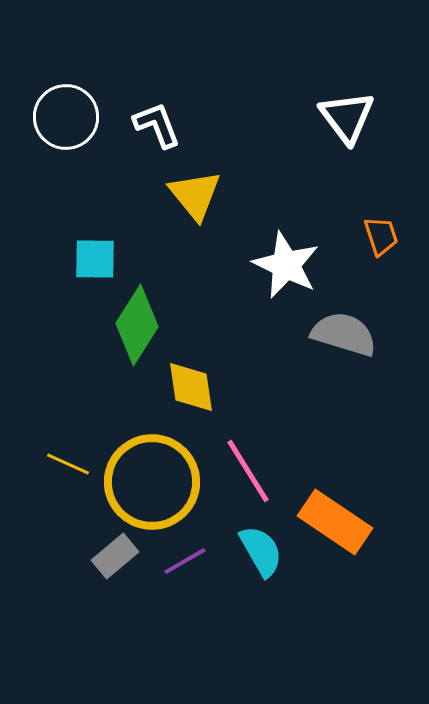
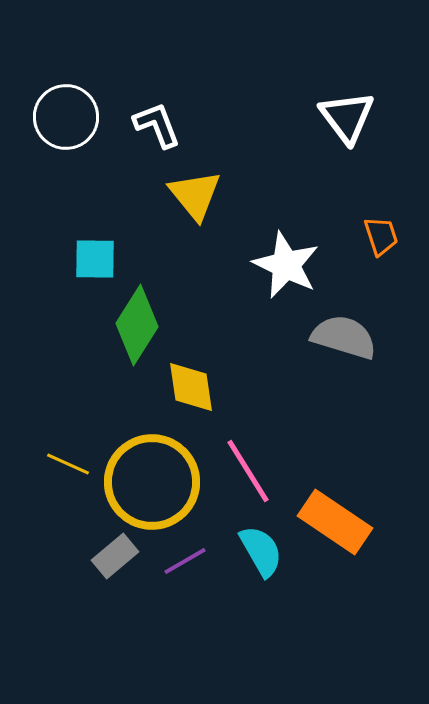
gray semicircle: moved 3 px down
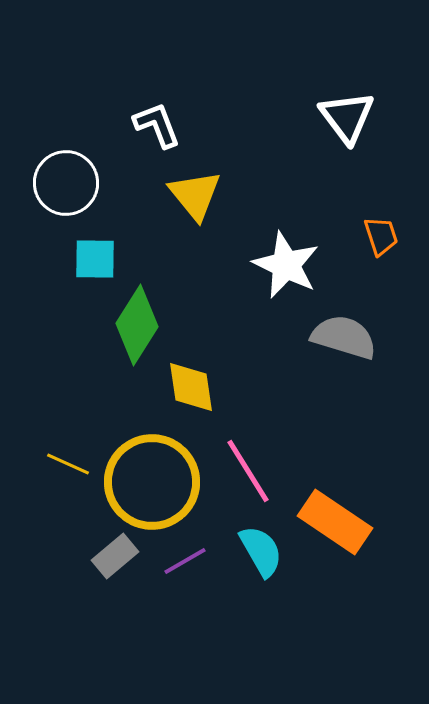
white circle: moved 66 px down
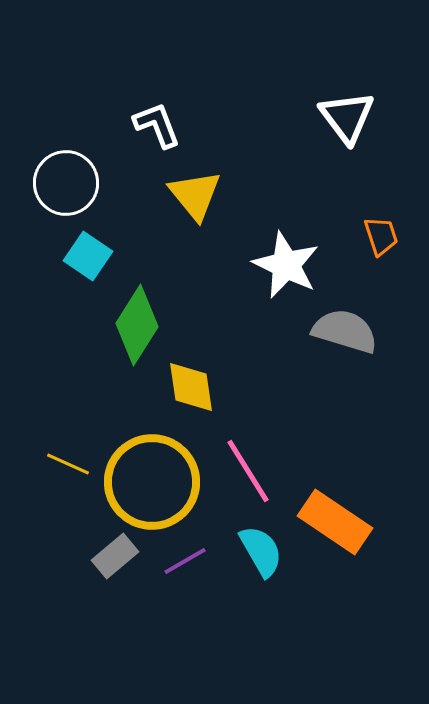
cyan square: moved 7 px left, 3 px up; rotated 33 degrees clockwise
gray semicircle: moved 1 px right, 6 px up
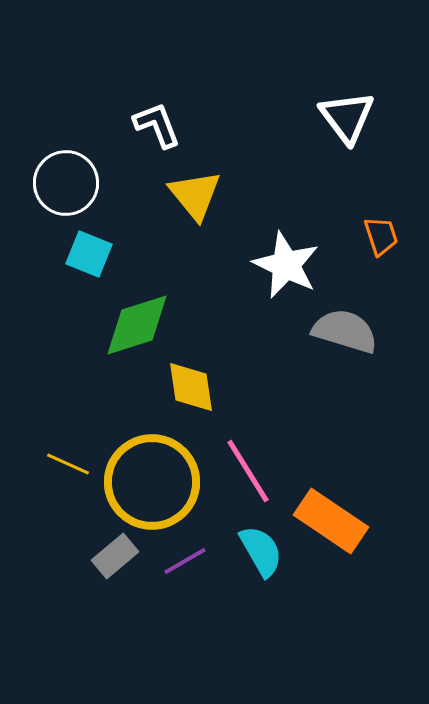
cyan square: moved 1 px right, 2 px up; rotated 12 degrees counterclockwise
green diamond: rotated 40 degrees clockwise
orange rectangle: moved 4 px left, 1 px up
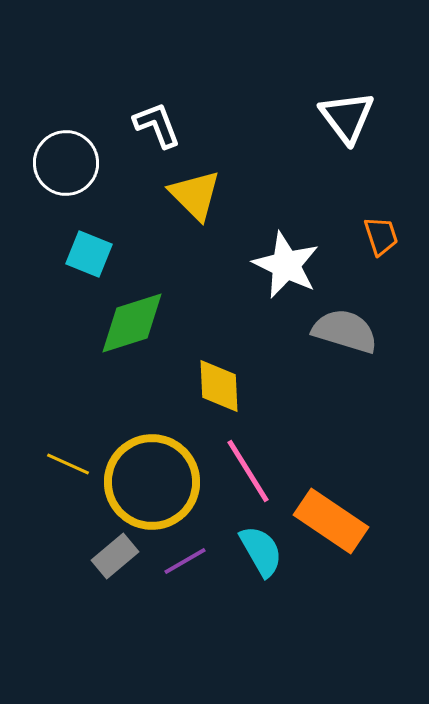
white circle: moved 20 px up
yellow triangle: rotated 6 degrees counterclockwise
green diamond: moved 5 px left, 2 px up
yellow diamond: moved 28 px right, 1 px up; rotated 6 degrees clockwise
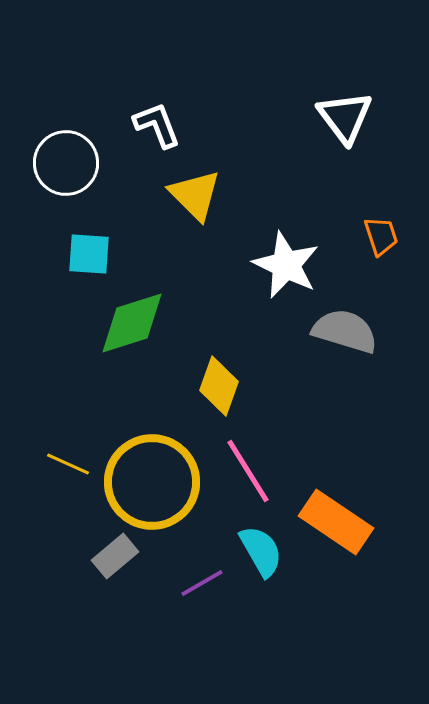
white triangle: moved 2 px left
cyan square: rotated 18 degrees counterclockwise
yellow diamond: rotated 22 degrees clockwise
orange rectangle: moved 5 px right, 1 px down
purple line: moved 17 px right, 22 px down
